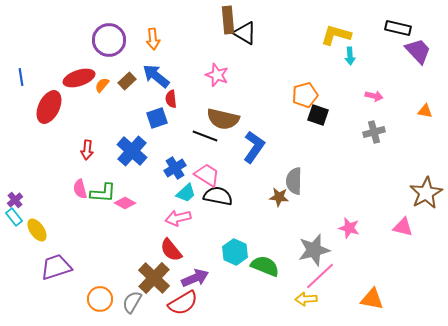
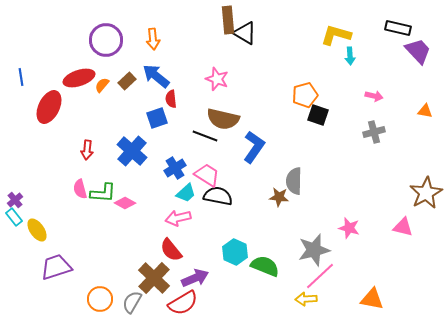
purple circle at (109, 40): moved 3 px left
pink star at (217, 75): moved 4 px down
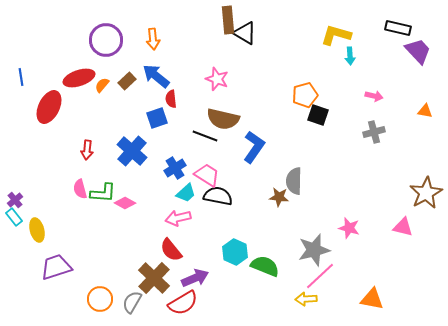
yellow ellipse at (37, 230): rotated 20 degrees clockwise
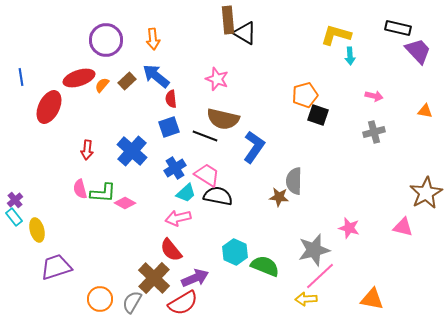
blue square at (157, 118): moved 12 px right, 9 px down
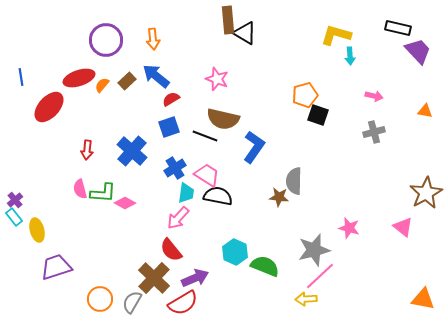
red semicircle at (171, 99): rotated 66 degrees clockwise
red ellipse at (49, 107): rotated 16 degrees clockwise
cyan trapezoid at (186, 193): rotated 40 degrees counterclockwise
pink arrow at (178, 218): rotated 35 degrees counterclockwise
pink triangle at (403, 227): rotated 25 degrees clockwise
orange triangle at (372, 299): moved 51 px right
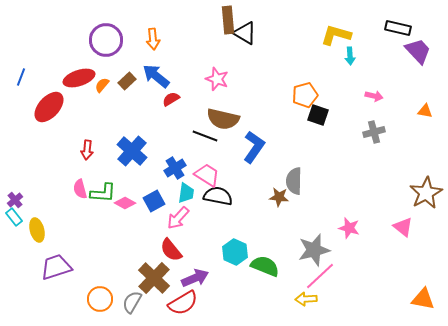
blue line at (21, 77): rotated 30 degrees clockwise
blue square at (169, 127): moved 15 px left, 74 px down; rotated 10 degrees counterclockwise
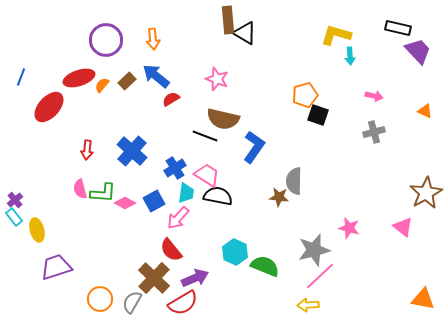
orange triangle at (425, 111): rotated 14 degrees clockwise
yellow arrow at (306, 299): moved 2 px right, 6 px down
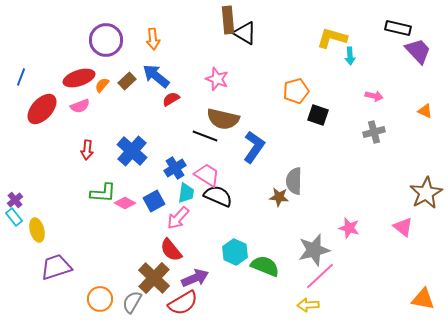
yellow L-shape at (336, 35): moved 4 px left, 3 px down
orange pentagon at (305, 95): moved 9 px left, 4 px up
red ellipse at (49, 107): moved 7 px left, 2 px down
pink semicircle at (80, 189): moved 83 px up; rotated 96 degrees counterclockwise
black semicircle at (218, 196): rotated 12 degrees clockwise
